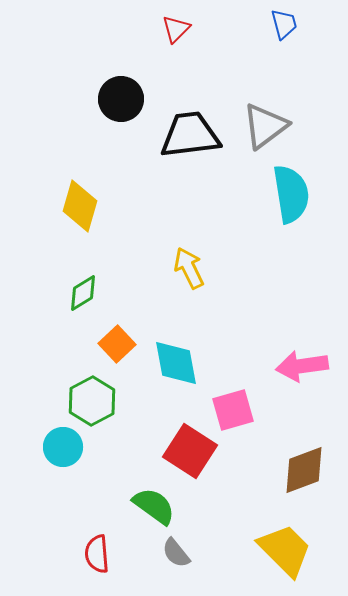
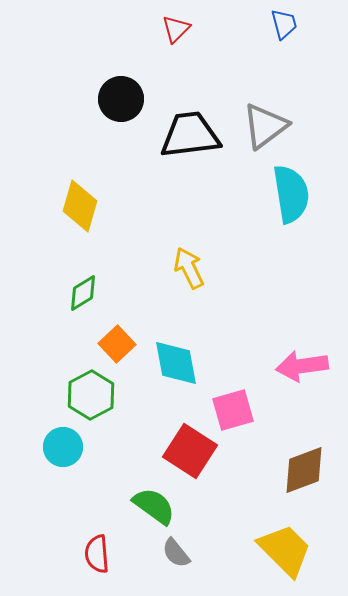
green hexagon: moved 1 px left, 6 px up
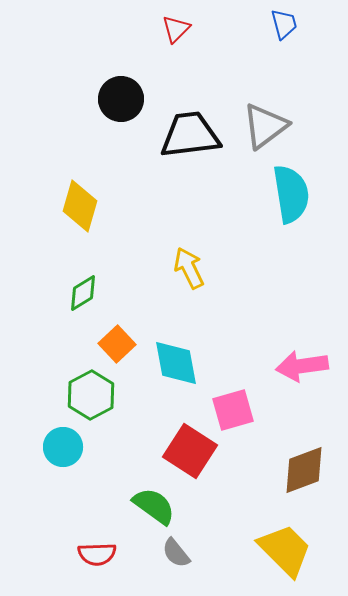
red semicircle: rotated 87 degrees counterclockwise
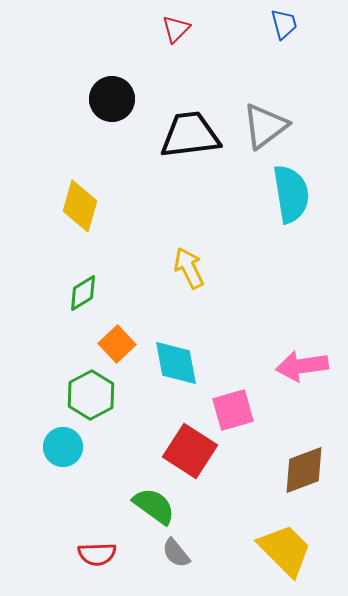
black circle: moved 9 px left
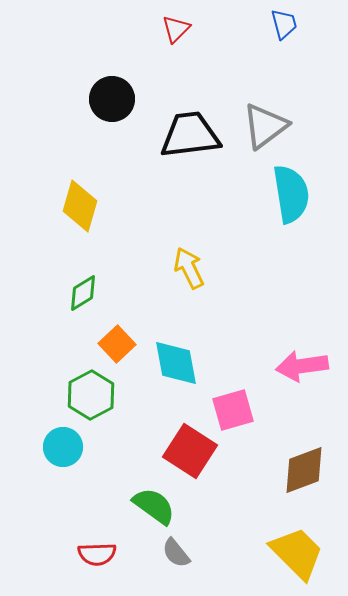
yellow trapezoid: moved 12 px right, 3 px down
